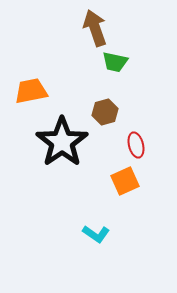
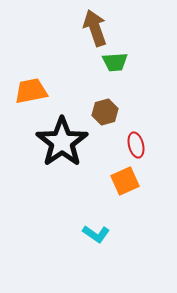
green trapezoid: rotated 16 degrees counterclockwise
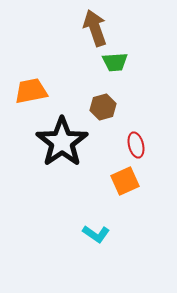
brown hexagon: moved 2 px left, 5 px up
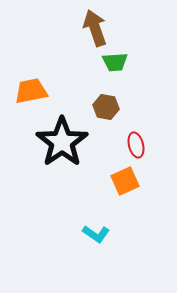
brown hexagon: moved 3 px right; rotated 25 degrees clockwise
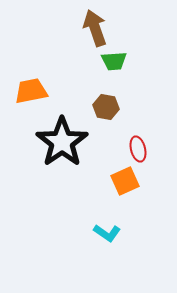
green trapezoid: moved 1 px left, 1 px up
red ellipse: moved 2 px right, 4 px down
cyan L-shape: moved 11 px right, 1 px up
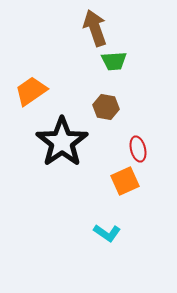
orange trapezoid: rotated 24 degrees counterclockwise
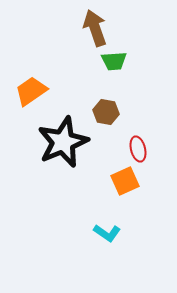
brown hexagon: moved 5 px down
black star: moved 1 px right; rotated 12 degrees clockwise
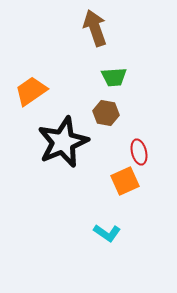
green trapezoid: moved 16 px down
brown hexagon: moved 1 px down
red ellipse: moved 1 px right, 3 px down
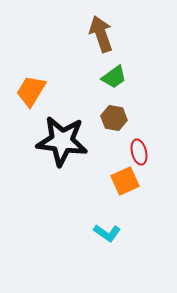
brown arrow: moved 6 px right, 6 px down
green trapezoid: rotated 32 degrees counterclockwise
orange trapezoid: rotated 24 degrees counterclockwise
brown hexagon: moved 8 px right, 5 px down
black star: moved 1 px left, 1 px up; rotated 30 degrees clockwise
